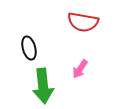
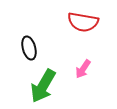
pink arrow: moved 3 px right
green arrow: rotated 36 degrees clockwise
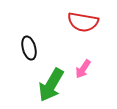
green arrow: moved 8 px right, 1 px up
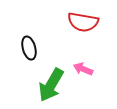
pink arrow: rotated 78 degrees clockwise
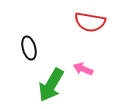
red semicircle: moved 7 px right
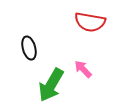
pink arrow: rotated 24 degrees clockwise
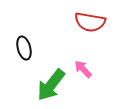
black ellipse: moved 5 px left
green arrow: rotated 8 degrees clockwise
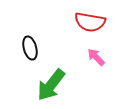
black ellipse: moved 6 px right
pink arrow: moved 13 px right, 12 px up
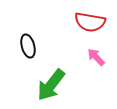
black ellipse: moved 2 px left, 2 px up
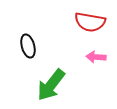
pink arrow: rotated 42 degrees counterclockwise
